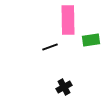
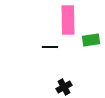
black line: rotated 21 degrees clockwise
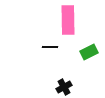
green rectangle: moved 2 px left, 12 px down; rotated 18 degrees counterclockwise
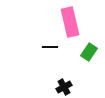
pink rectangle: moved 2 px right, 2 px down; rotated 12 degrees counterclockwise
green rectangle: rotated 30 degrees counterclockwise
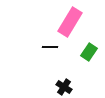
pink rectangle: rotated 44 degrees clockwise
black cross: rotated 28 degrees counterclockwise
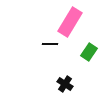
black line: moved 3 px up
black cross: moved 1 px right, 3 px up
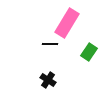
pink rectangle: moved 3 px left, 1 px down
black cross: moved 17 px left, 4 px up
